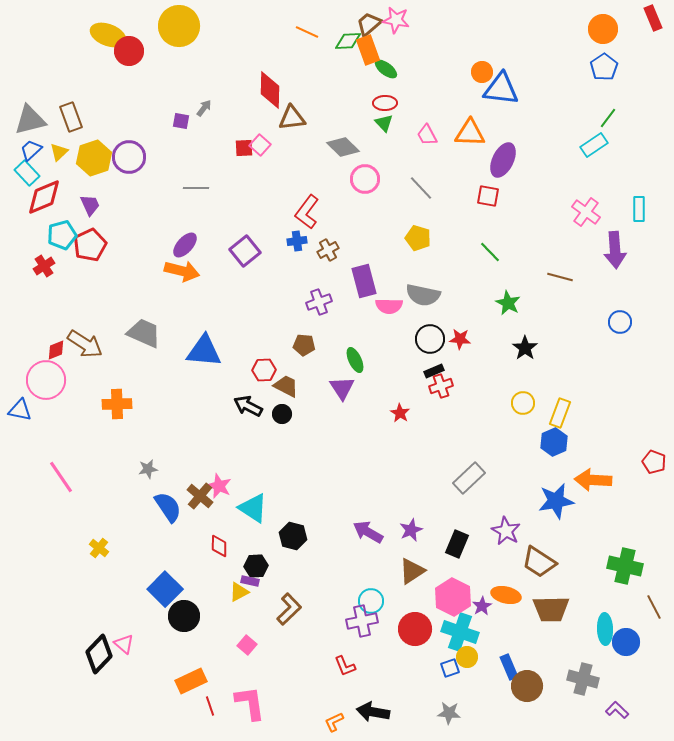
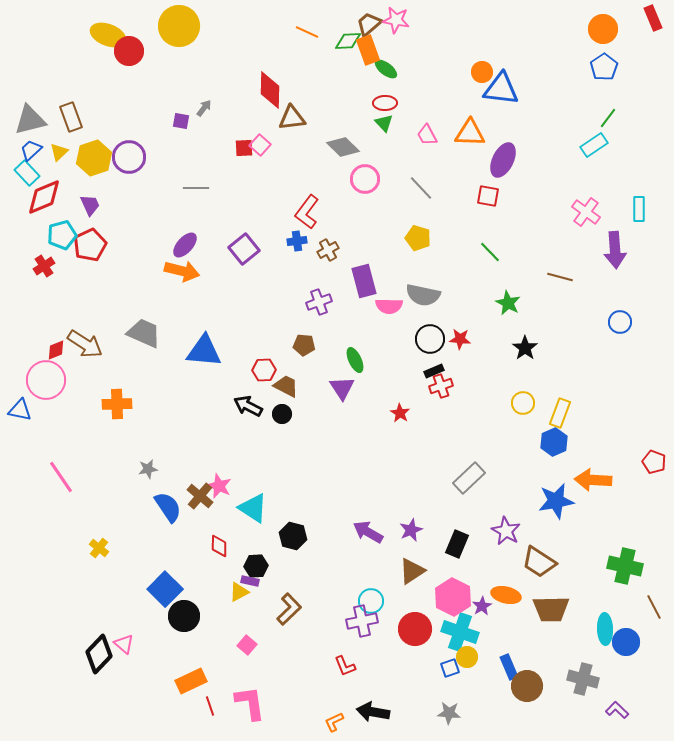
purple square at (245, 251): moved 1 px left, 2 px up
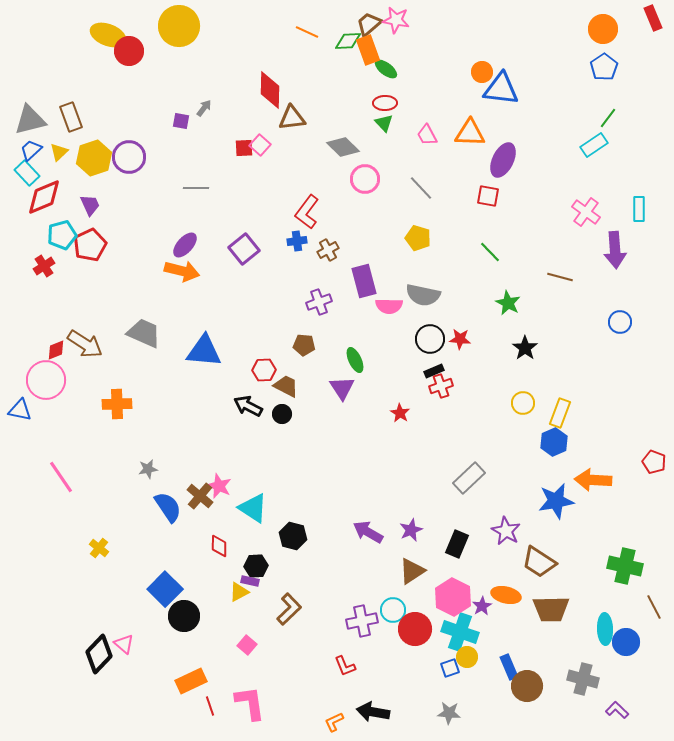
cyan circle at (371, 601): moved 22 px right, 9 px down
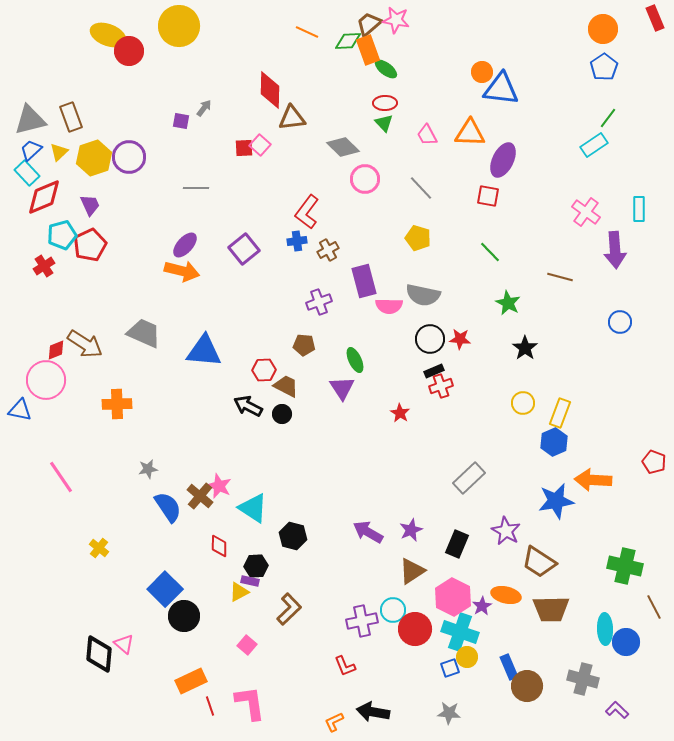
red rectangle at (653, 18): moved 2 px right
black diamond at (99, 654): rotated 39 degrees counterclockwise
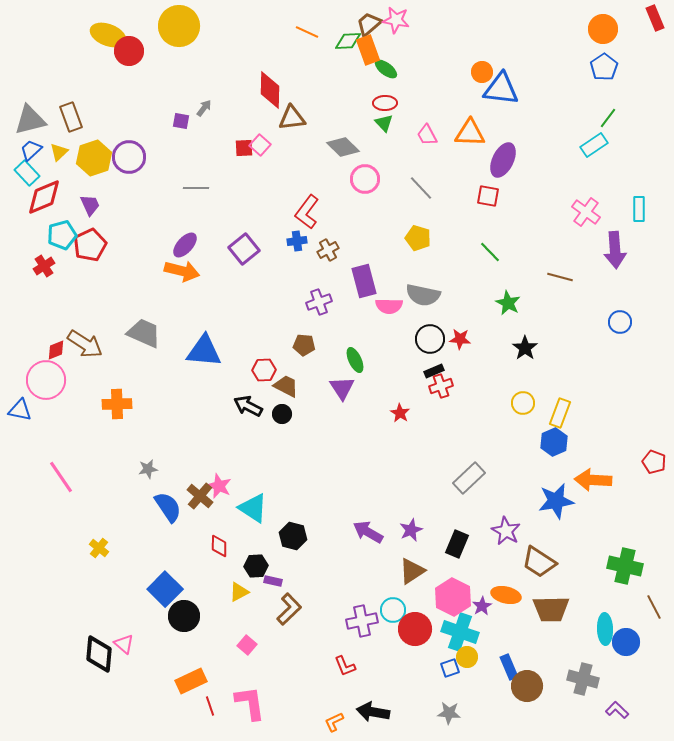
purple rectangle at (250, 581): moved 23 px right
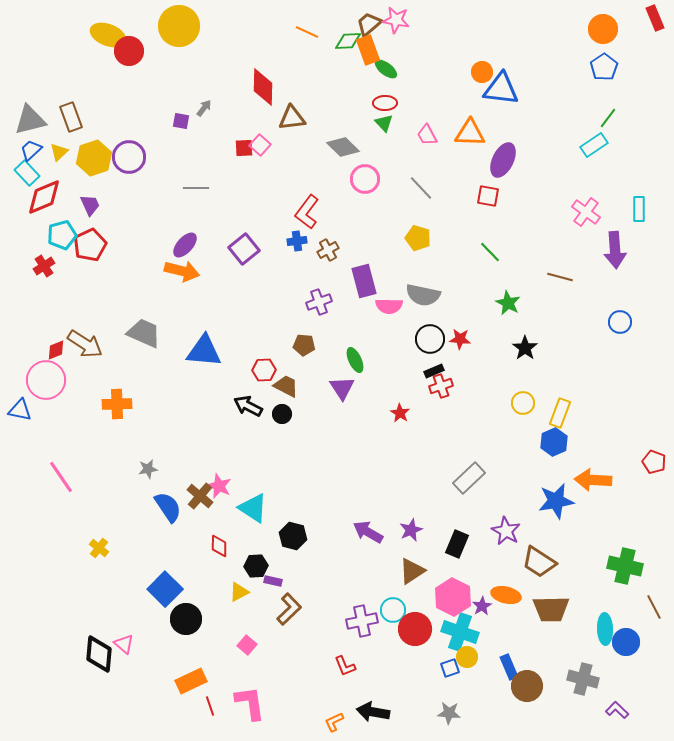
red diamond at (270, 90): moved 7 px left, 3 px up
black circle at (184, 616): moved 2 px right, 3 px down
